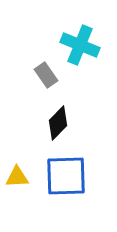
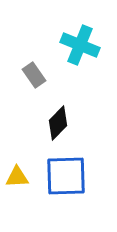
gray rectangle: moved 12 px left
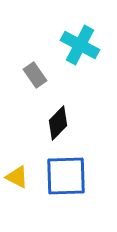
cyan cross: rotated 6 degrees clockwise
gray rectangle: moved 1 px right
yellow triangle: rotated 30 degrees clockwise
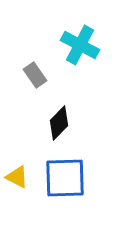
black diamond: moved 1 px right
blue square: moved 1 px left, 2 px down
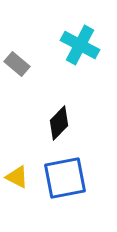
gray rectangle: moved 18 px left, 11 px up; rotated 15 degrees counterclockwise
blue square: rotated 9 degrees counterclockwise
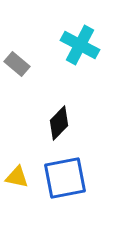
yellow triangle: rotated 15 degrees counterclockwise
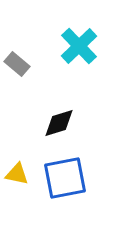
cyan cross: moved 1 px left, 1 px down; rotated 18 degrees clockwise
black diamond: rotated 28 degrees clockwise
yellow triangle: moved 3 px up
